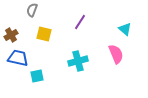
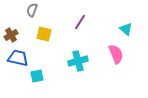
cyan triangle: moved 1 px right
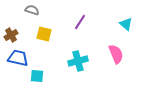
gray semicircle: rotated 88 degrees clockwise
cyan triangle: moved 5 px up
cyan square: rotated 16 degrees clockwise
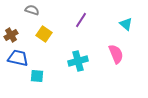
purple line: moved 1 px right, 2 px up
yellow square: rotated 21 degrees clockwise
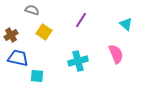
yellow square: moved 2 px up
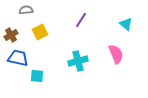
gray semicircle: moved 6 px left; rotated 24 degrees counterclockwise
yellow square: moved 4 px left; rotated 28 degrees clockwise
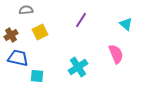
cyan cross: moved 6 px down; rotated 18 degrees counterclockwise
